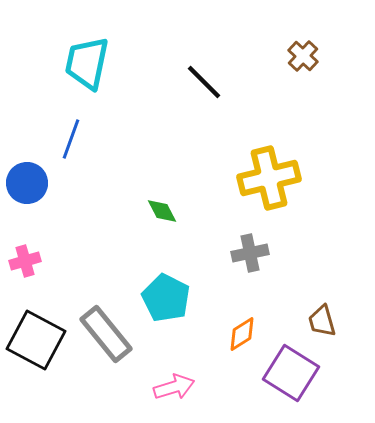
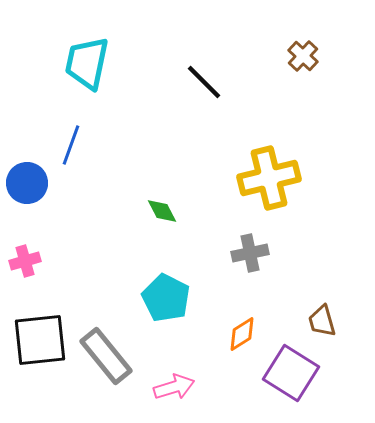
blue line: moved 6 px down
gray rectangle: moved 22 px down
black square: moved 4 px right; rotated 34 degrees counterclockwise
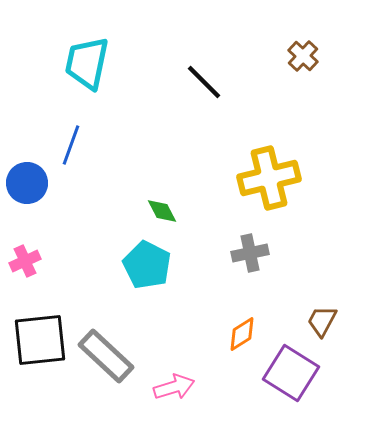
pink cross: rotated 8 degrees counterclockwise
cyan pentagon: moved 19 px left, 33 px up
brown trapezoid: rotated 44 degrees clockwise
gray rectangle: rotated 8 degrees counterclockwise
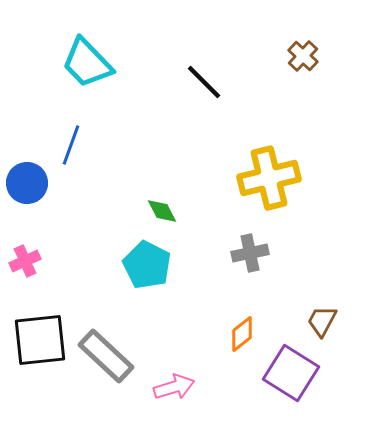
cyan trapezoid: rotated 56 degrees counterclockwise
orange diamond: rotated 6 degrees counterclockwise
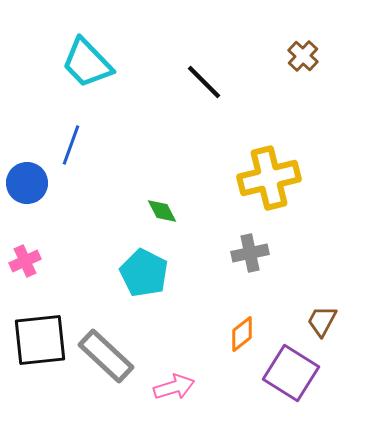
cyan pentagon: moved 3 px left, 8 px down
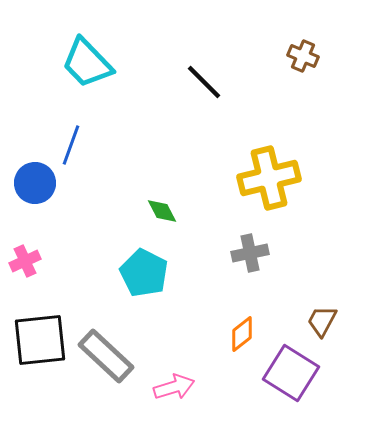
brown cross: rotated 20 degrees counterclockwise
blue circle: moved 8 px right
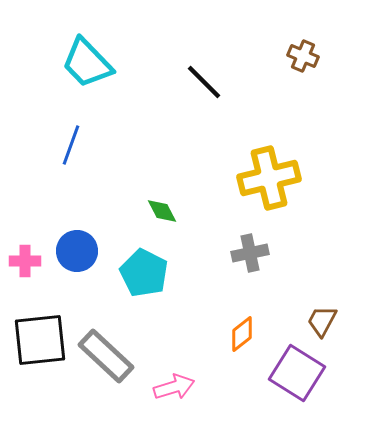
blue circle: moved 42 px right, 68 px down
pink cross: rotated 24 degrees clockwise
purple square: moved 6 px right
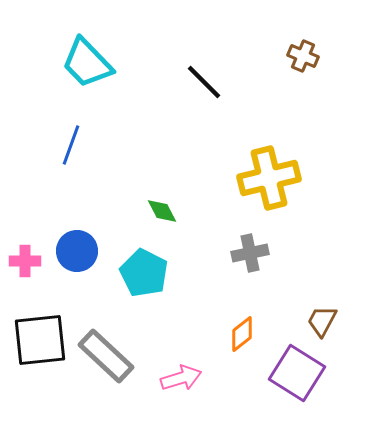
pink arrow: moved 7 px right, 9 px up
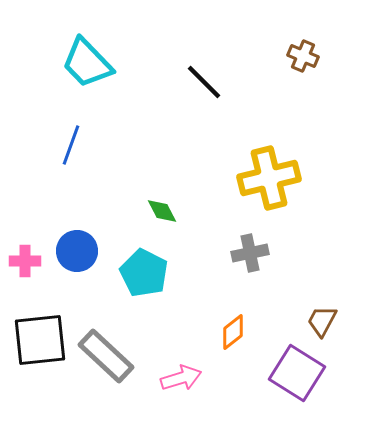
orange diamond: moved 9 px left, 2 px up
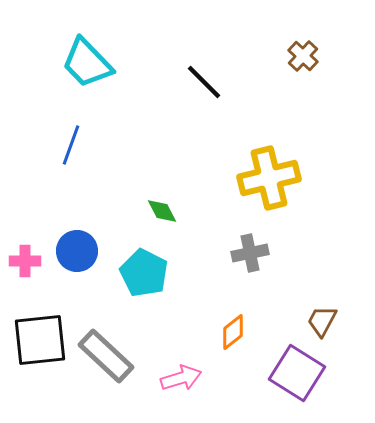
brown cross: rotated 20 degrees clockwise
